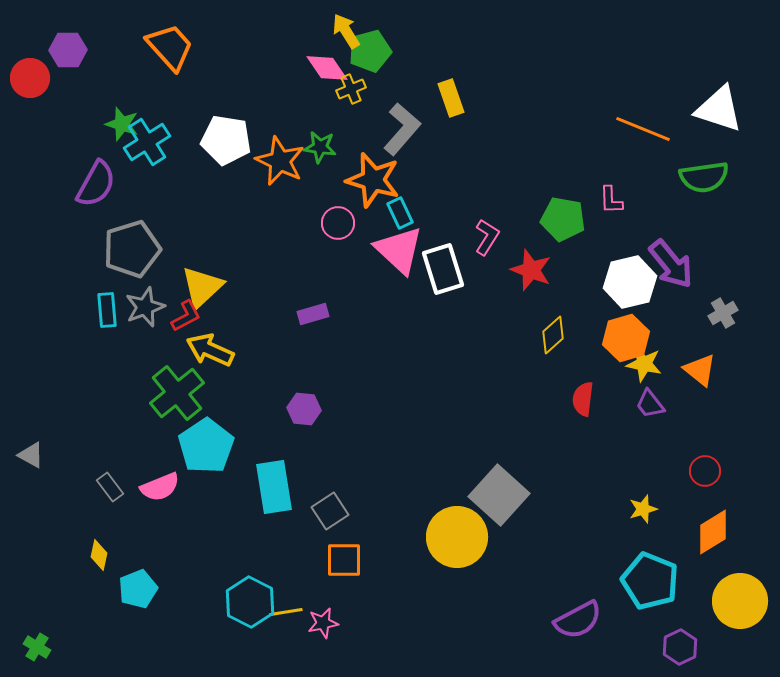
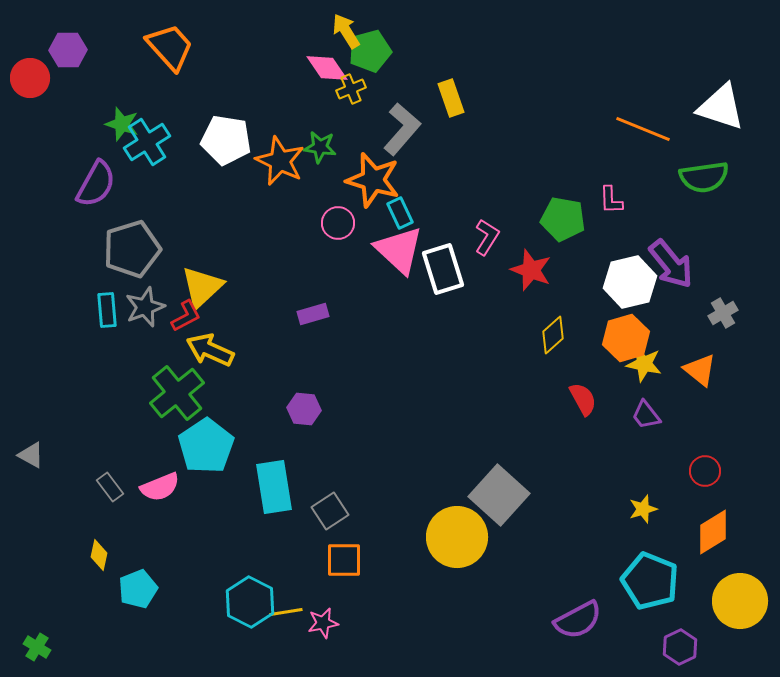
white triangle at (719, 109): moved 2 px right, 2 px up
red semicircle at (583, 399): rotated 144 degrees clockwise
purple trapezoid at (650, 404): moved 4 px left, 11 px down
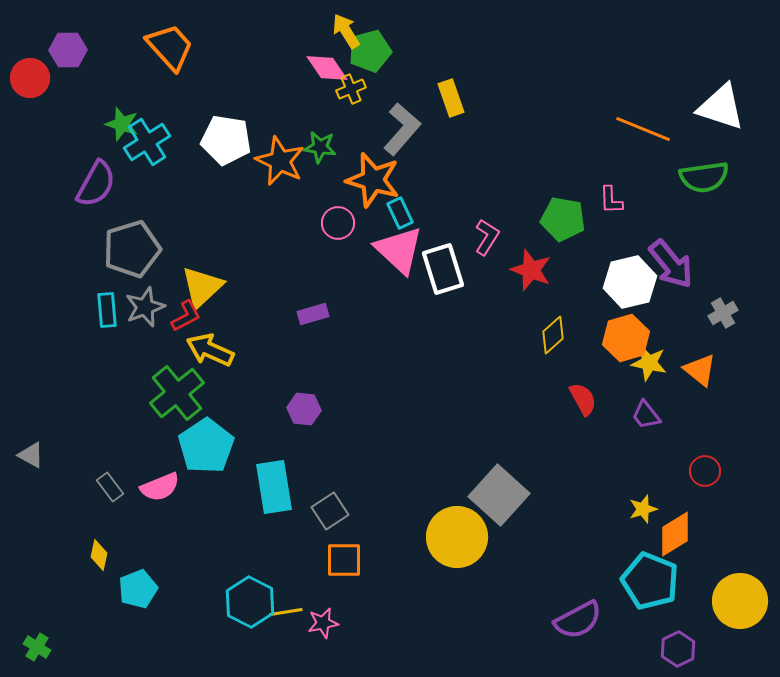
yellow star at (644, 364): moved 5 px right, 1 px up
orange diamond at (713, 532): moved 38 px left, 2 px down
purple hexagon at (680, 647): moved 2 px left, 2 px down
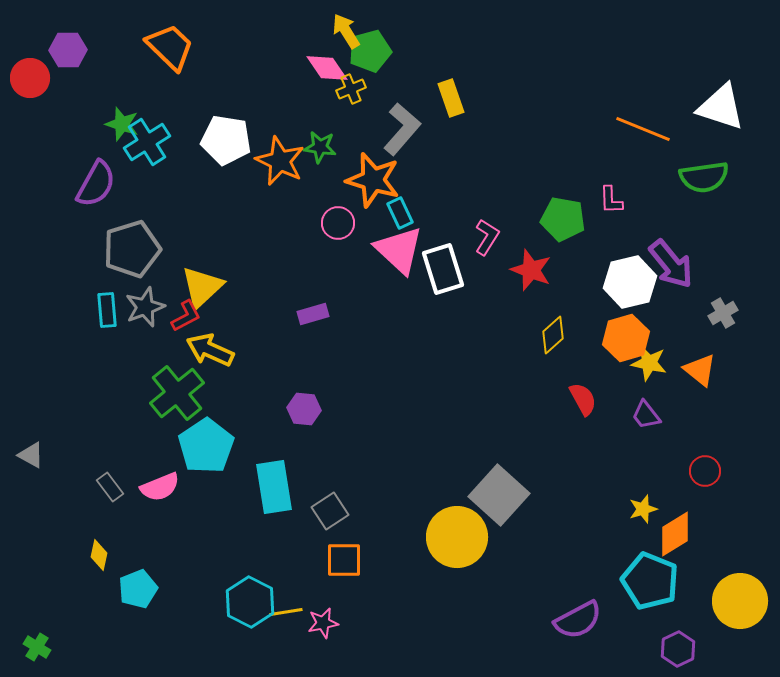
orange trapezoid at (170, 47): rotated 4 degrees counterclockwise
